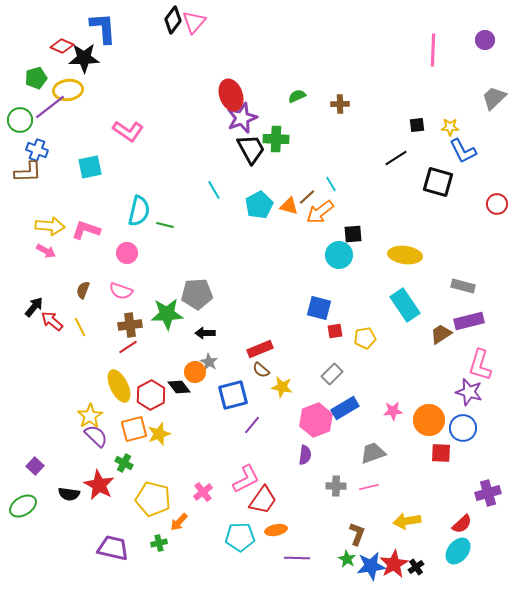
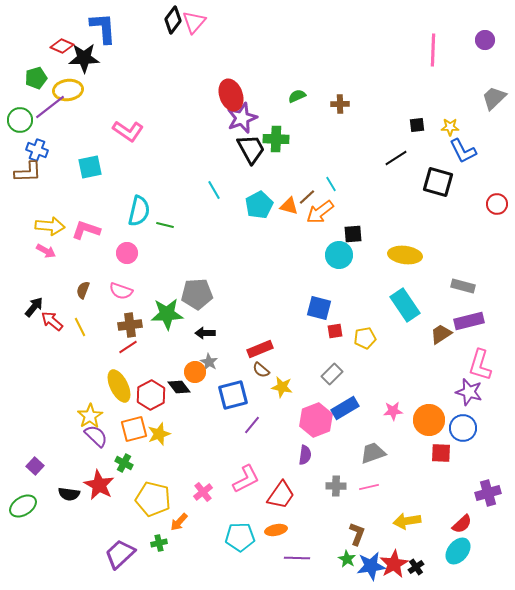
red trapezoid at (263, 500): moved 18 px right, 5 px up
purple trapezoid at (113, 548): moved 7 px right, 6 px down; rotated 56 degrees counterclockwise
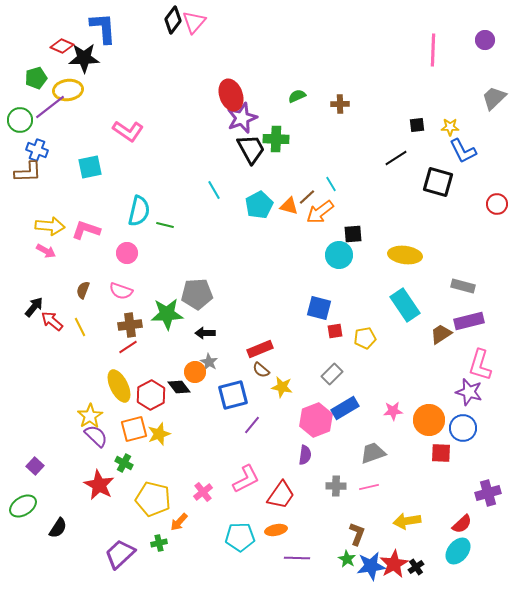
black semicircle at (69, 494): moved 11 px left, 34 px down; rotated 65 degrees counterclockwise
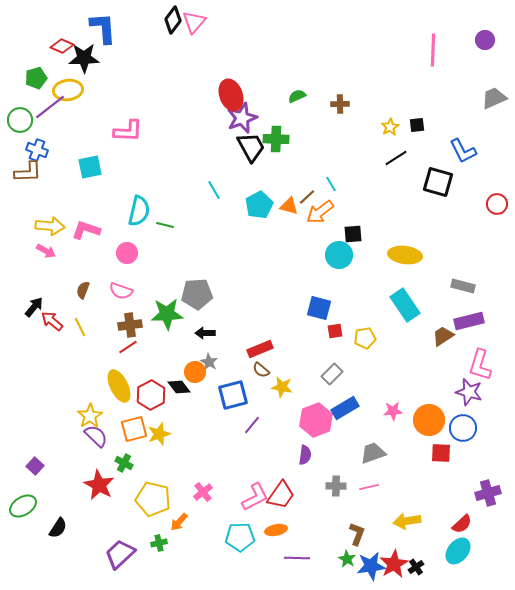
gray trapezoid at (494, 98): rotated 20 degrees clockwise
yellow star at (450, 127): moved 60 px left; rotated 30 degrees counterclockwise
pink L-shape at (128, 131): rotated 32 degrees counterclockwise
black trapezoid at (251, 149): moved 2 px up
brown trapezoid at (441, 334): moved 2 px right, 2 px down
pink L-shape at (246, 479): moved 9 px right, 18 px down
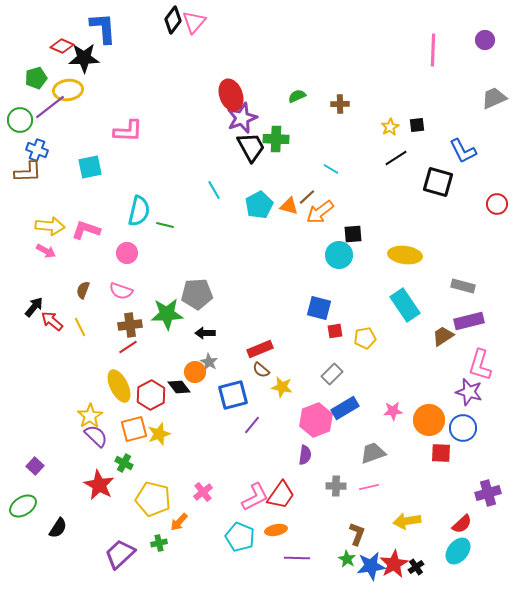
cyan line at (331, 184): moved 15 px up; rotated 28 degrees counterclockwise
cyan pentagon at (240, 537): rotated 24 degrees clockwise
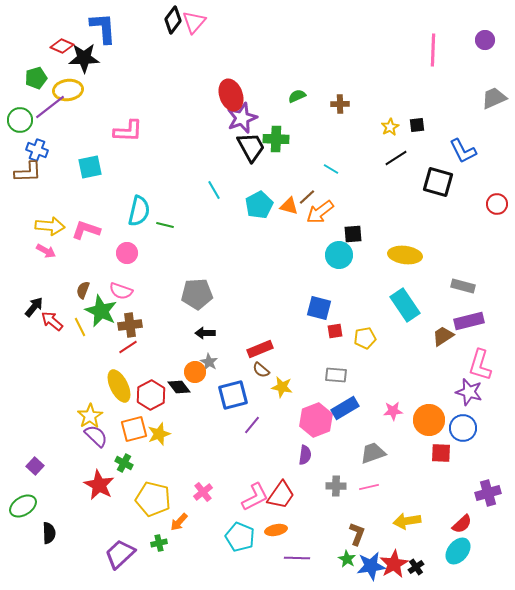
green star at (167, 314): moved 66 px left, 3 px up; rotated 28 degrees clockwise
gray rectangle at (332, 374): moved 4 px right, 1 px down; rotated 50 degrees clockwise
black semicircle at (58, 528): moved 9 px left, 5 px down; rotated 35 degrees counterclockwise
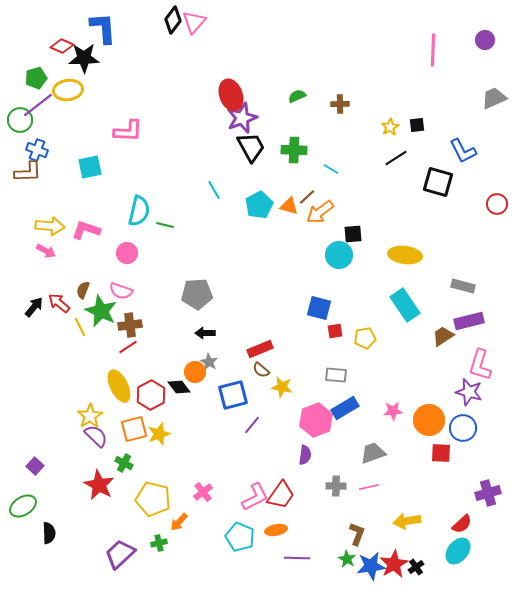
purple line at (50, 107): moved 12 px left, 2 px up
green cross at (276, 139): moved 18 px right, 11 px down
red arrow at (52, 321): moved 7 px right, 18 px up
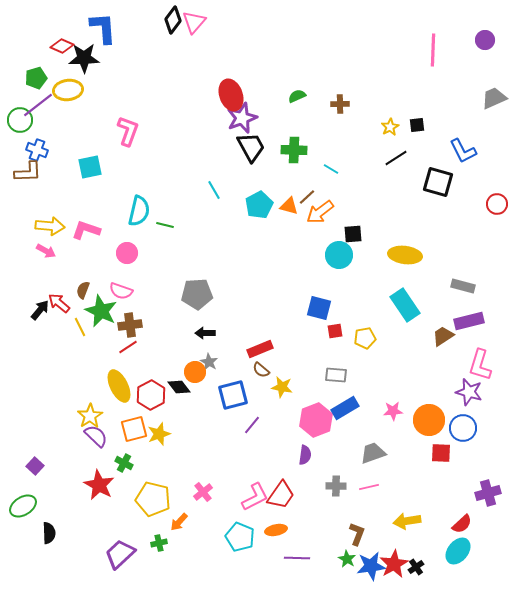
pink L-shape at (128, 131): rotated 72 degrees counterclockwise
black arrow at (34, 307): moved 6 px right, 3 px down
